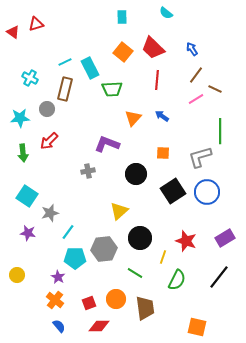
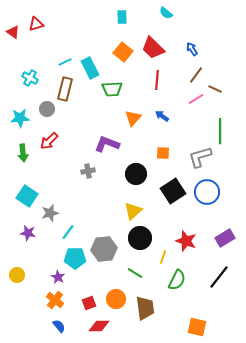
yellow triangle at (119, 211): moved 14 px right
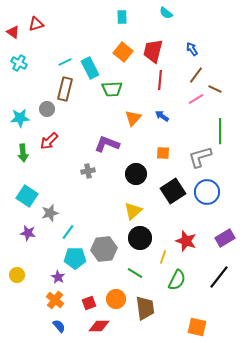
red trapezoid at (153, 48): moved 3 px down; rotated 60 degrees clockwise
cyan cross at (30, 78): moved 11 px left, 15 px up
red line at (157, 80): moved 3 px right
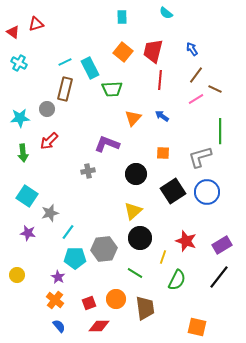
purple rectangle at (225, 238): moved 3 px left, 7 px down
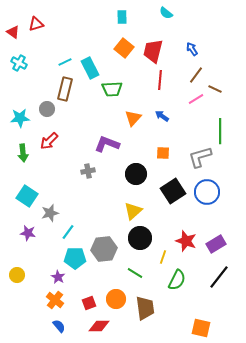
orange square at (123, 52): moved 1 px right, 4 px up
purple rectangle at (222, 245): moved 6 px left, 1 px up
orange square at (197, 327): moved 4 px right, 1 px down
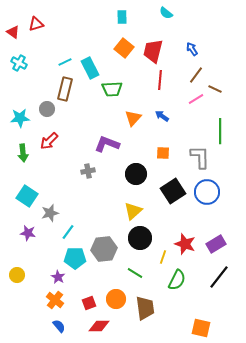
gray L-shape at (200, 157): rotated 105 degrees clockwise
red star at (186, 241): moved 1 px left, 3 px down
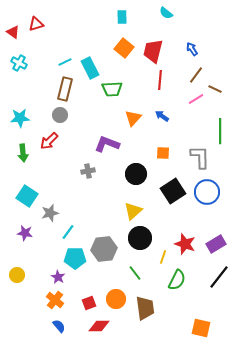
gray circle at (47, 109): moved 13 px right, 6 px down
purple star at (28, 233): moved 3 px left
green line at (135, 273): rotated 21 degrees clockwise
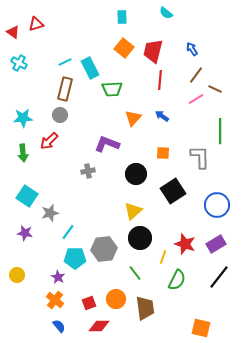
cyan star at (20, 118): moved 3 px right
blue circle at (207, 192): moved 10 px right, 13 px down
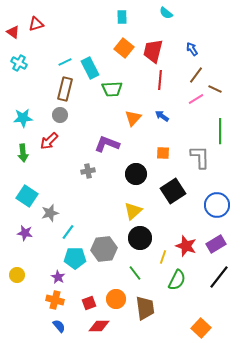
red star at (185, 244): moved 1 px right, 2 px down
orange cross at (55, 300): rotated 24 degrees counterclockwise
orange square at (201, 328): rotated 30 degrees clockwise
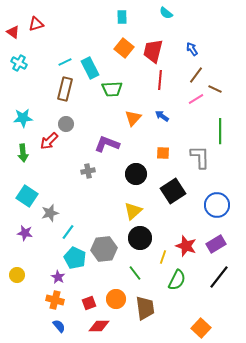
gray circle at (60, 115): moved 6 px right, 9 px down
cyan pentagon at (75, 258): rotated 25 degrees clockwise
